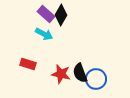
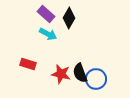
black diamond: moved 8 px right, 3 px down
cyan arrow: moved 4 px right
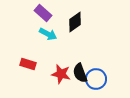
purple rectangle: moved 3 px left, 1 px up
black diamond: moved 6 px right, 4 px down; rotated 25 degrees clockwise
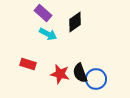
red star: moved 1 px left
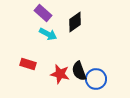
black semicircle: moved 1 px left, 2 px up
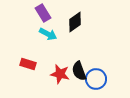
purple rectangle: rotated 18 degrees clockwise
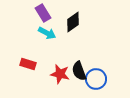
black diamond: moved 2 px left
cyan arrow: moved 1 px left, 1 px up
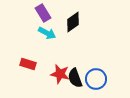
black semicircle: moved 4 px left, 7 px down
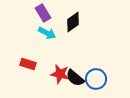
black semicircle: rotated 30 degrees counterclockwise
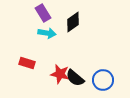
cyan arrow: rotated 18 degrees counterclockwise
red rectangle: moved 1 px left, 1 px up
blue circle: moved 7 px right, 1 px down
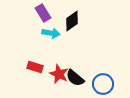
black diamond: moved 1 px left, 1 px up
cyan arrow: moved 4 px right
red rectangle: moved 8 px right, 4 px down
red star: moved 1 px left; rotated 12 degrees clockwise
blue circle: moved 4 px down
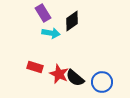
blue circle: moved 1 px left, 2 px up
